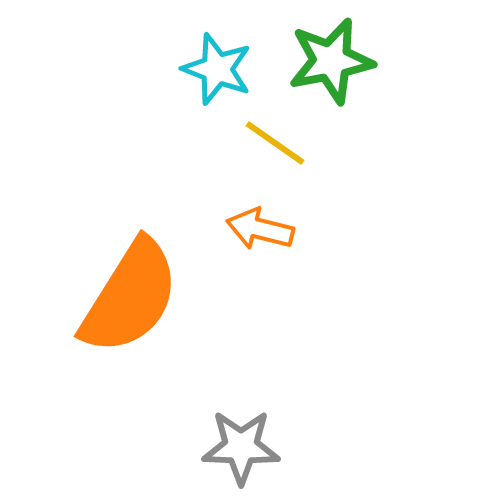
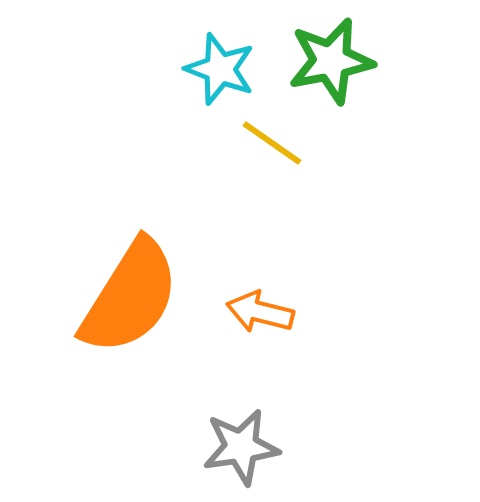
cyan star: moved 3 px right
yellow line: moved 3 px left
orange arrow: moved 83 px down
gray star: rotated 10 degrees counterclockwise
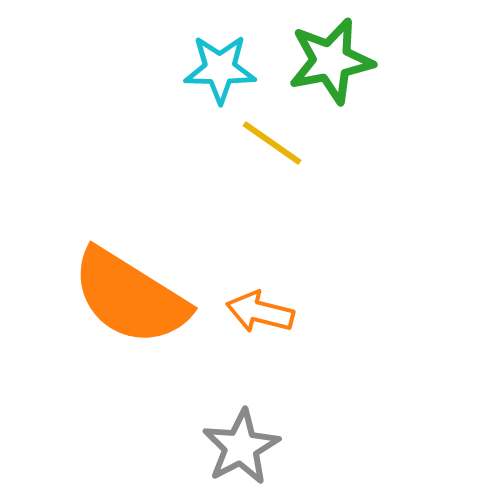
cyan star: rotated 20 degrees counterclockwise
orange semicircle: rotated 90 degrees clockwise
gray star: rotated 20 degrees counterclockwise
